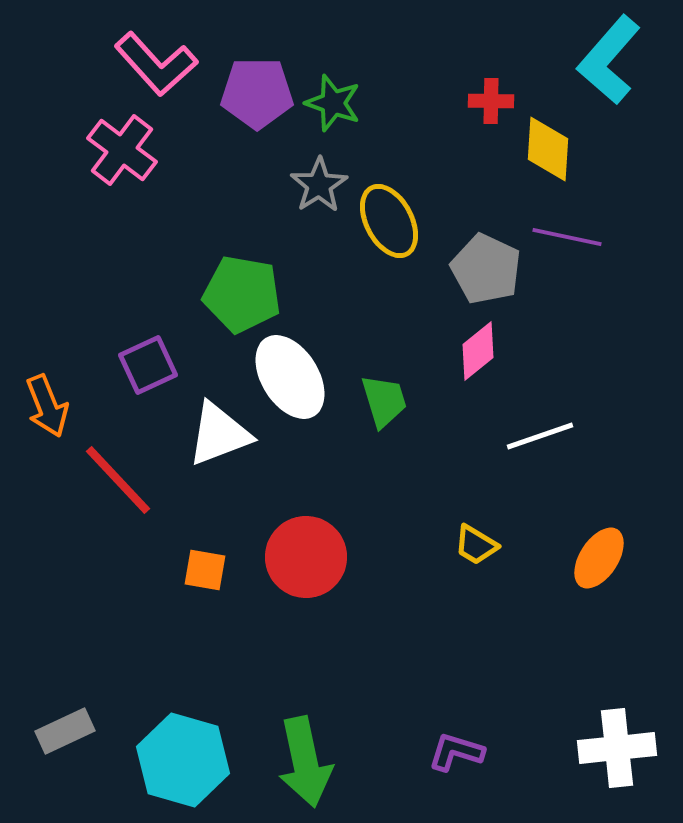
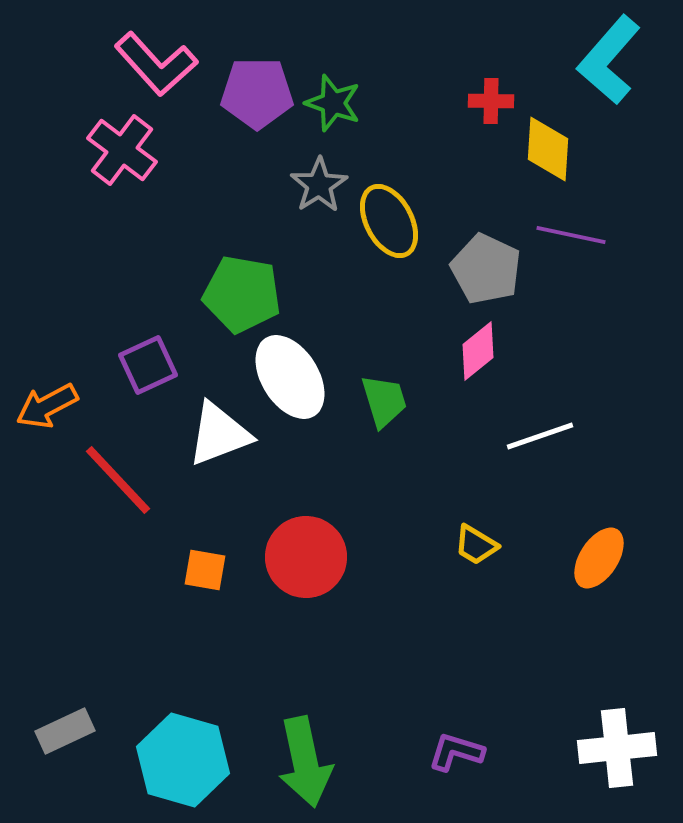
purple line: moved 4 px right, 2 px up
orange arrow: rotated 84 degrees clockwise
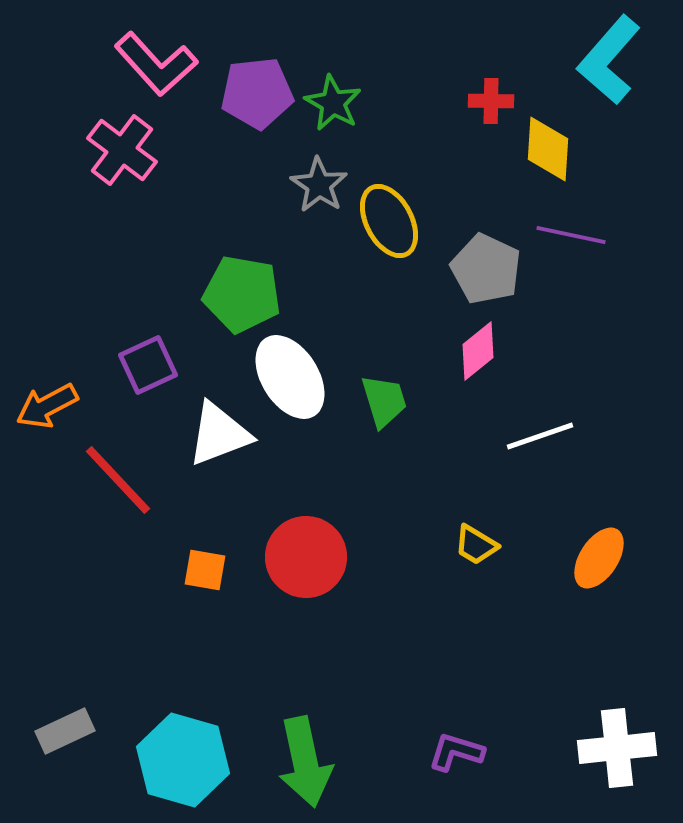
purple pentagon: rotated 6 degrees counterclockwise
green star: rotated 10 degrees clockwise
gray star: rotated 6 degrees counterclockwise
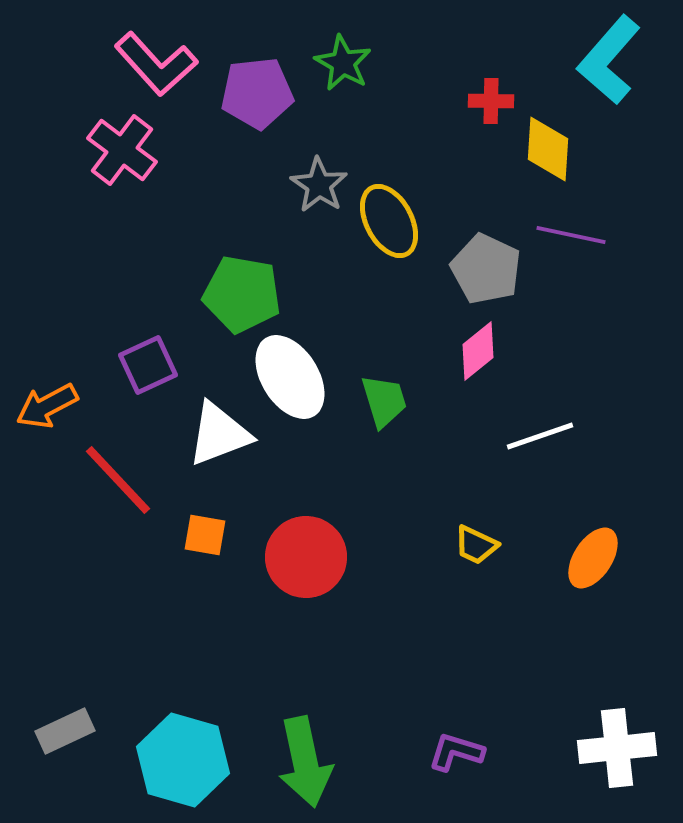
green star: moved 10 px right, 40 px up
yellow trapezoid: rotated 6 degrees counterclockwise
orange ellipse: moved 6 px left
orange square: moved 35 px up
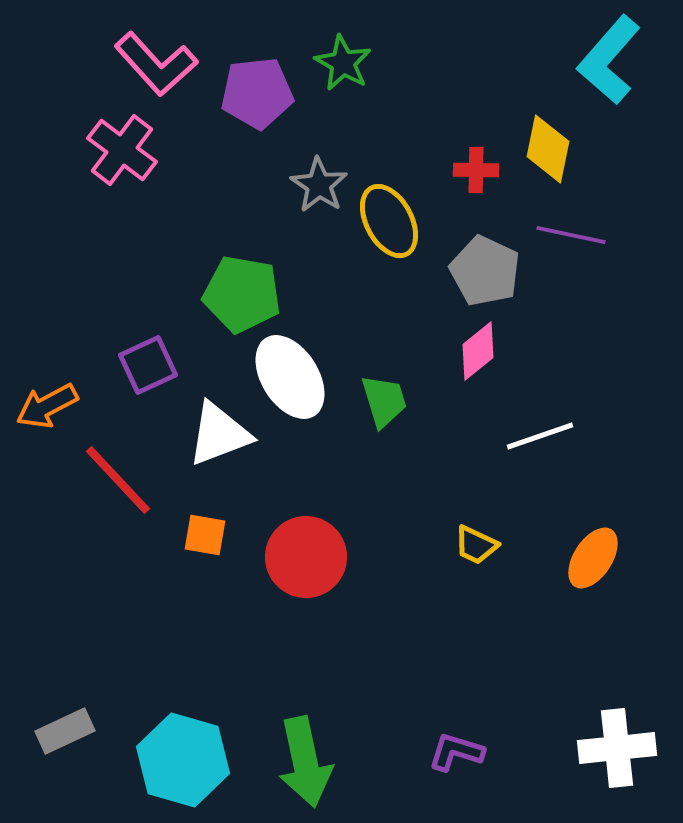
red cross: moved 15 px left, 69 px down
yellow diamond: rotated 8 degrees clockwise
gray pentagon: moved 1 px left, 2 px down
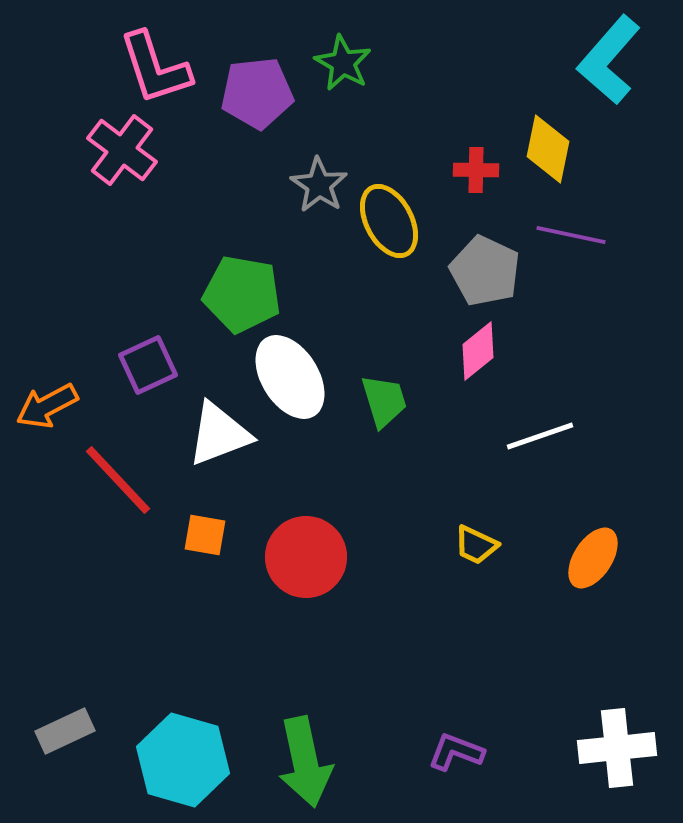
pink L-shape: moved 1 px left, 4 px down; rotated 24 degrees clockwise
purple L-shape: rotated 4 degrees clockwise
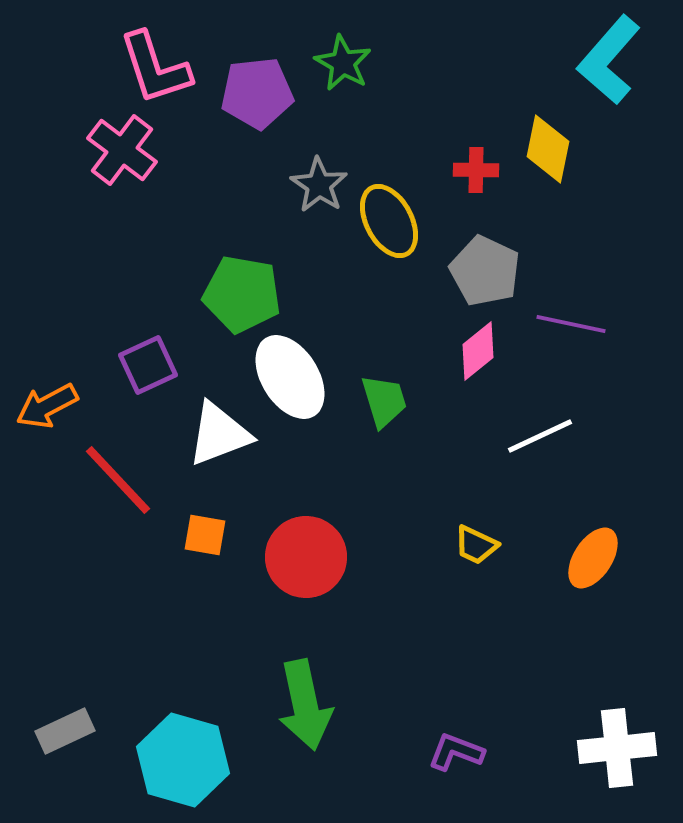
purple line: moved 89 px down
white line: rotated 6 degrees counterclockwise
green arrow: moved 57 px up
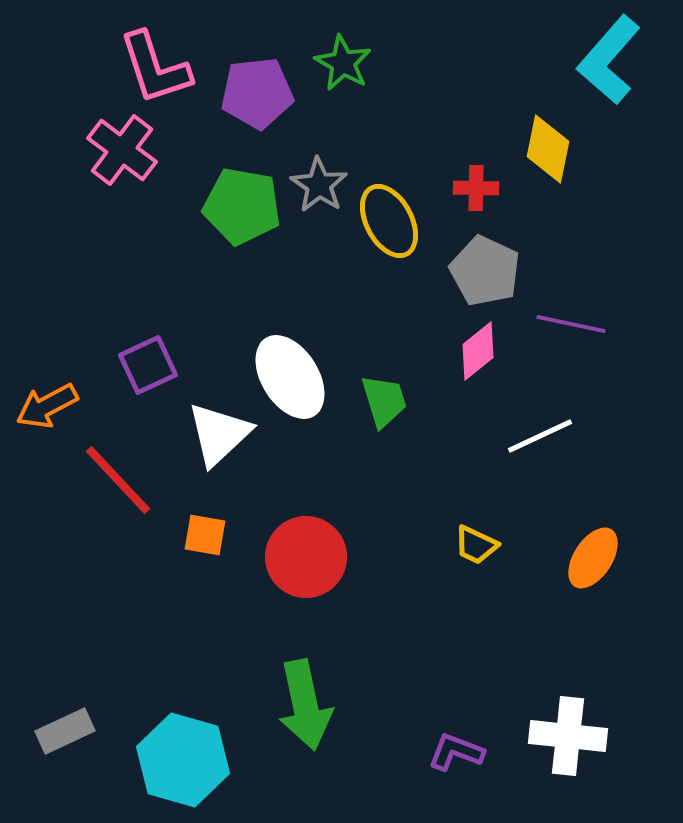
red cross: moved 18 px down
green pentagon: moved 88 px up
white triangle: rotated 22 degrees counterclockwise
white cross: moved 49 px left, 12 px up; rotated 12 degrees clockwise
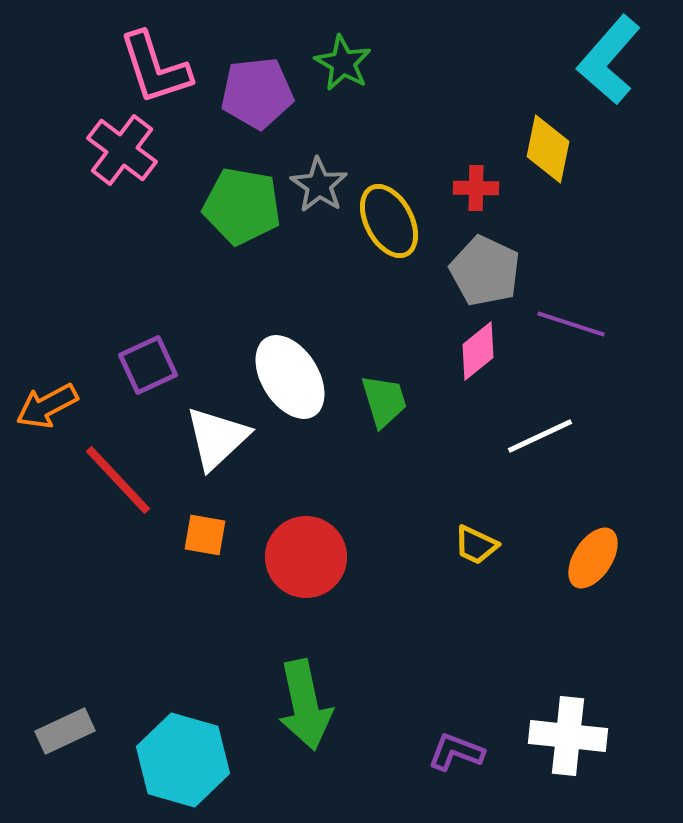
purple line: rotated 6 degrees clockwise
white triangle: moved 2 px left, 4 px down
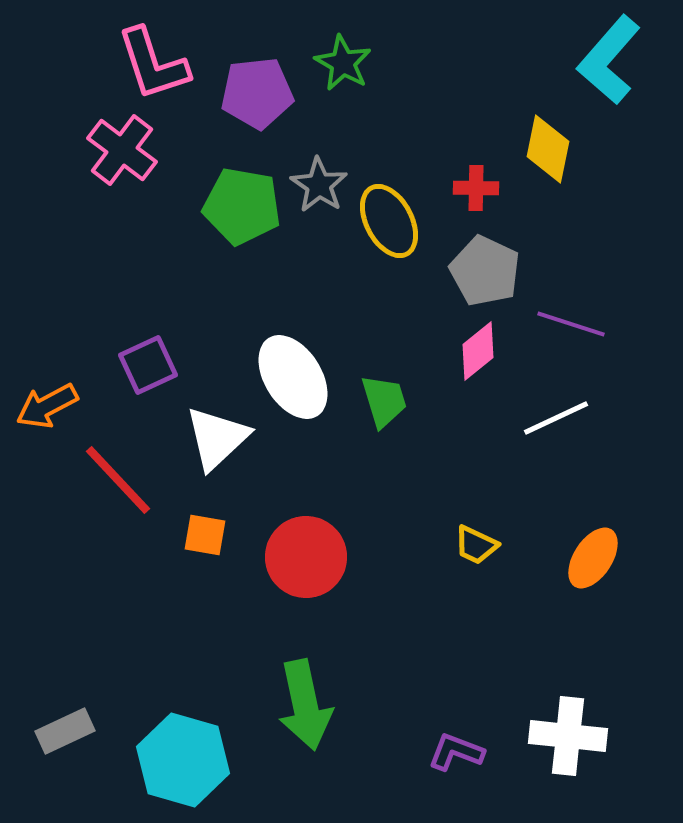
pink L-shape: moved 2 px left, 4 px up
white ellipse: moved 3 px right
white line: moved 16 px right, 18 px up
